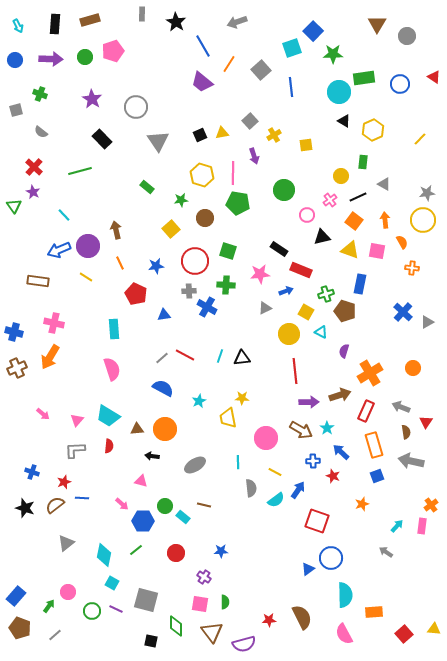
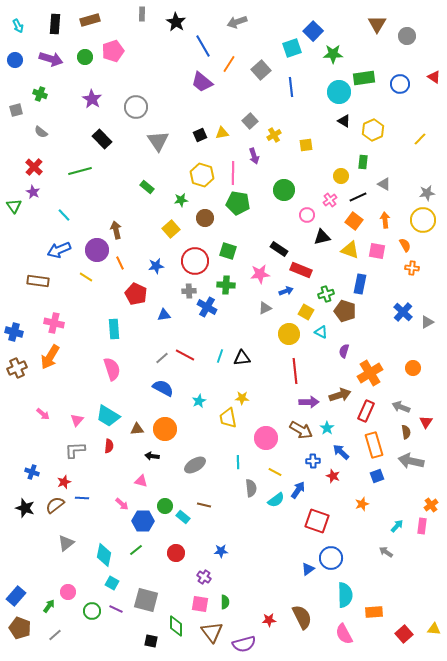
purple arrow at (51, 59): rotated 15 degrees clockwise
orange semicircle at (402, 242): moved 3 px right, 3 px down
purple circle at (88, 246): moved 9 px right, 4 px down
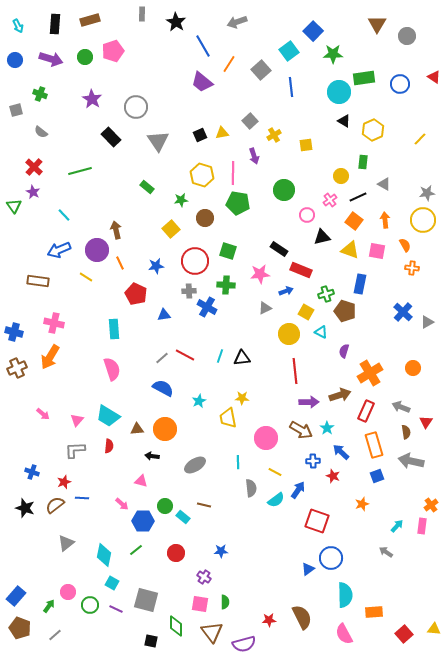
cyan square at (292, 48): moved 3 px left, 3 px down; rotated 18 degrees counterclockwise
black rectangle at (102, 139): moved 9 px right, 2 px up
green circle at (92, 611): moved 2 px left, 6 px up
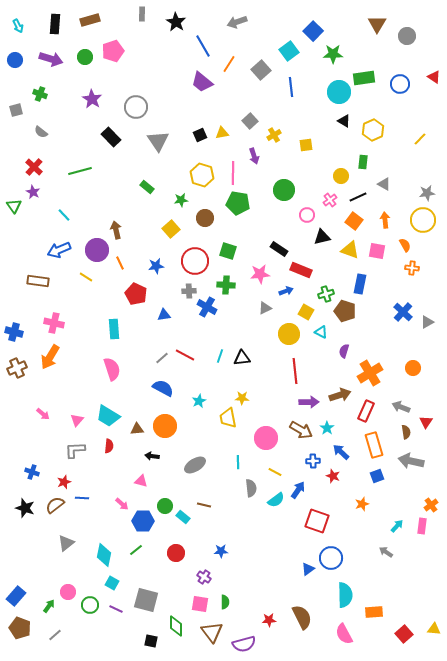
orange circle at (165, 429): moved 3 px up
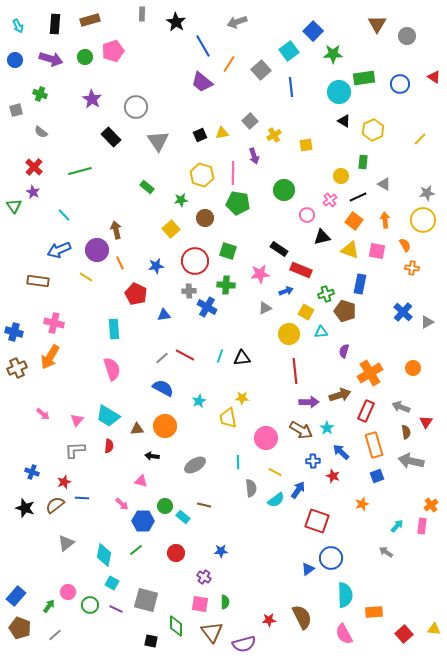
cyan triangle at (321, 332): rotated 32 degrees counterclockwise
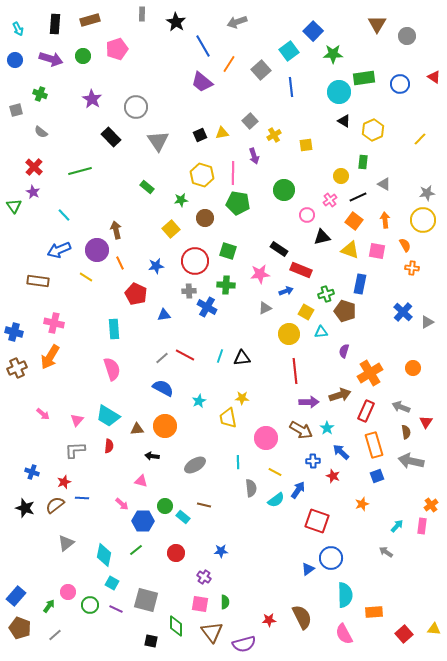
cyan arrow at (18, 26): moved 3 px down
pink pentagon at (113, 51): moved 4 px right, 2 px up
green circle at (85, 57): moved 2 px left, 1 px up
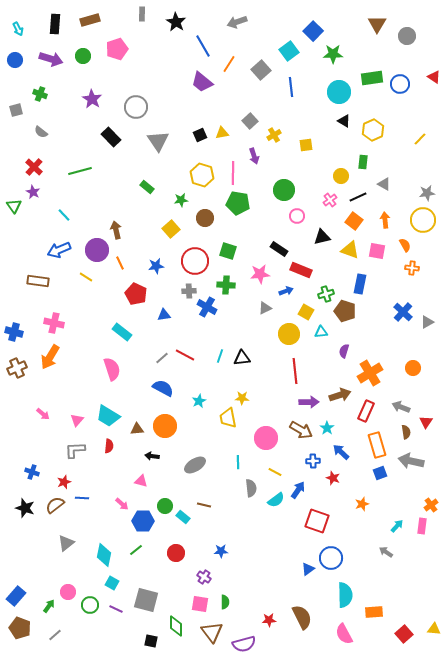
green rectangle at (364, 78): moved 8 px right
pink circle at (307, 215): moved 10 px left, 1 px down
cyan rectangle at (114, 329): moved 8 px right, 3 px down; rotated 48 degrees counterclockwise
orange rectangle at (374, 445): moved 3 px right
red star at (333, 476): moved 2 px down
blue square at (377, 476): moved 3 px right, 3 px up
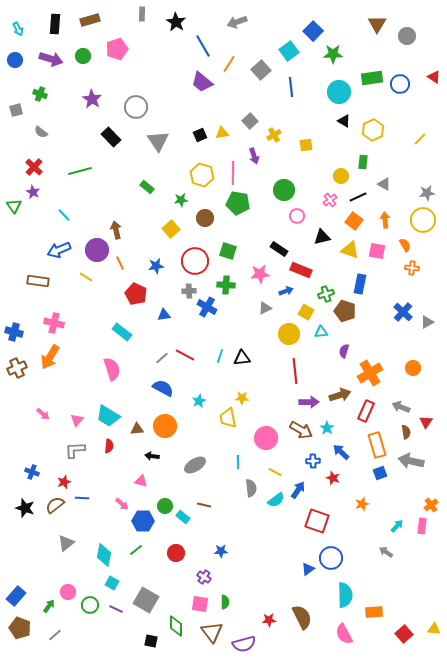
gray square at (146, 600): rotated 15 degrees clockwise
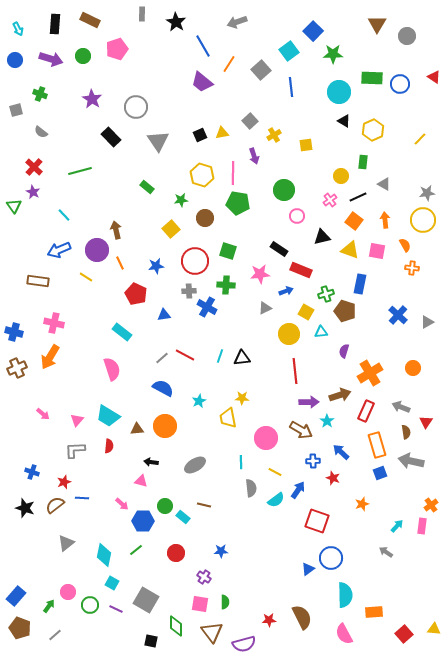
brown rectangle at (90, 20): rotated 42 degrees clockwise
green rectangle at (372, 78): rotated 10 degrees clockwise
blue cross at (403, 312): moved 5 px left, 3 px down
cyan star at (327, 428): moved 7 px up
black arrow at (152, 456): moved 1 px left, 6 px down
cyan line at (238, 462): moved 3 px right
